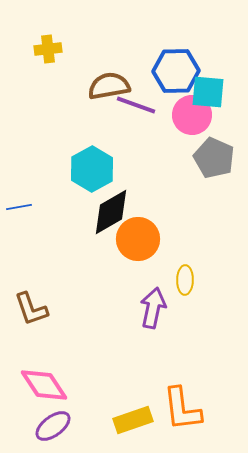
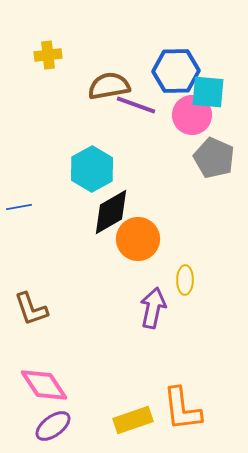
yellow cross: moved 6 px down
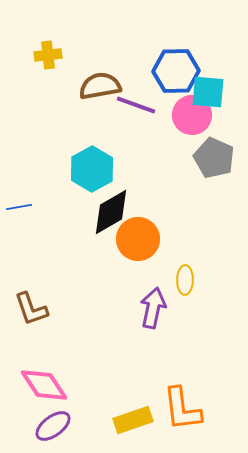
brown semicircle: moved 9 px left
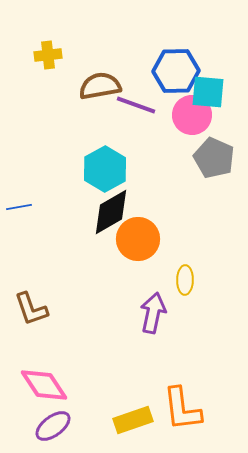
cyan hexagon: moved 13 px right
purple arrow: moved 5 px down
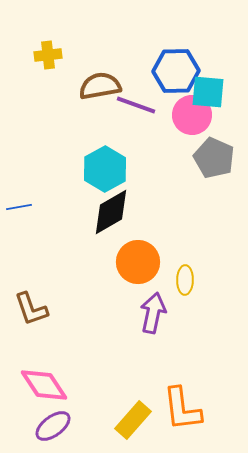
orange circle: moved 23 px down
yellow rectangle: rotated 30 degrees counterclockwise
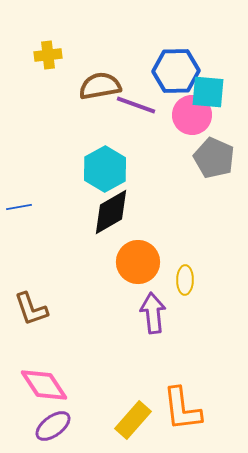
purple arrow: rotated 18 degrees counterclockwise
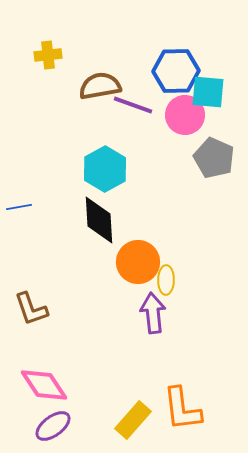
purple line: moved 3 px left
pink circle: moved 7 px left
black diamond: moved 12 px left, 8 px down; rotated 63 degrees counterclockwise
yellow ellipse: moved 19 px left
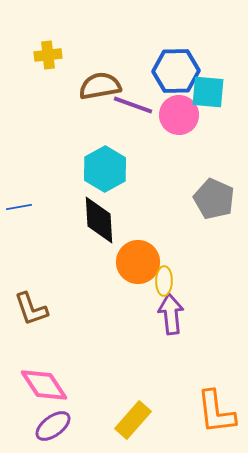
pink circle: moved 6 px left
gray pentagon: moved 41 px down
yellow ellipse: moved 2 px left, 1 px down
purple arrow: moved 18 px right, 1 px down
orange L-shape: moved 34 px right, 3 px down
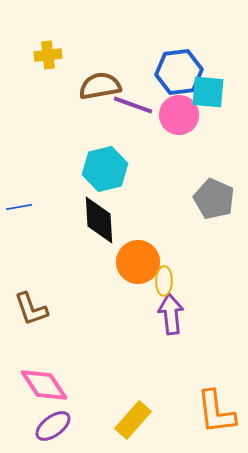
blue hexagon: moved 3 px right, 1 px down; rotated 6 degrees counterclockwise
cyan hexagon: rotated 15 degrees clockwise
